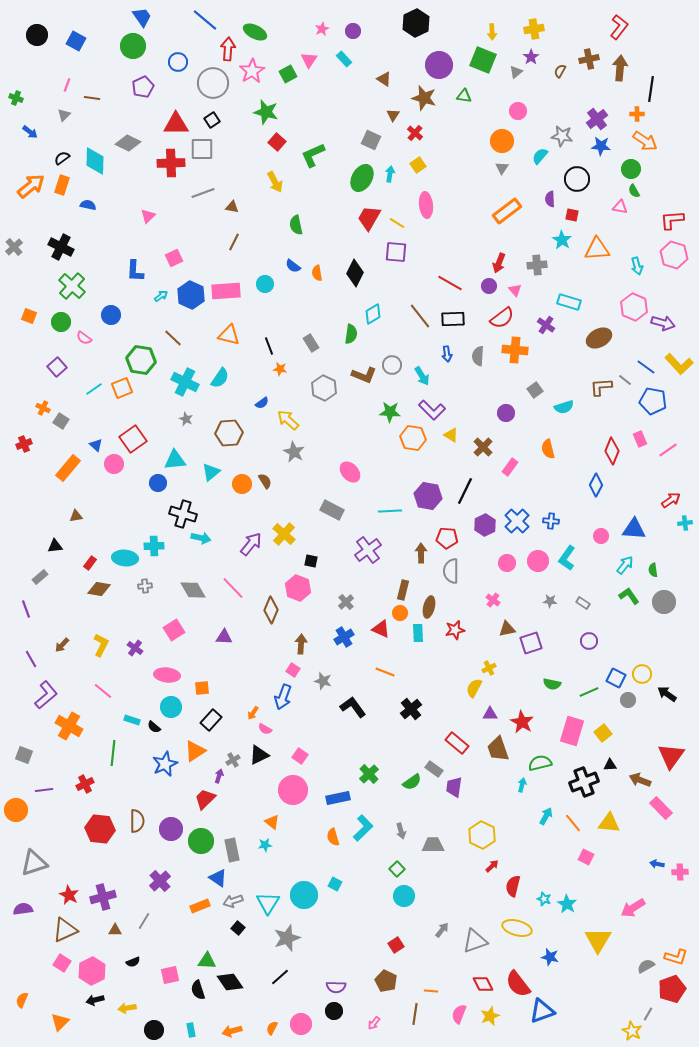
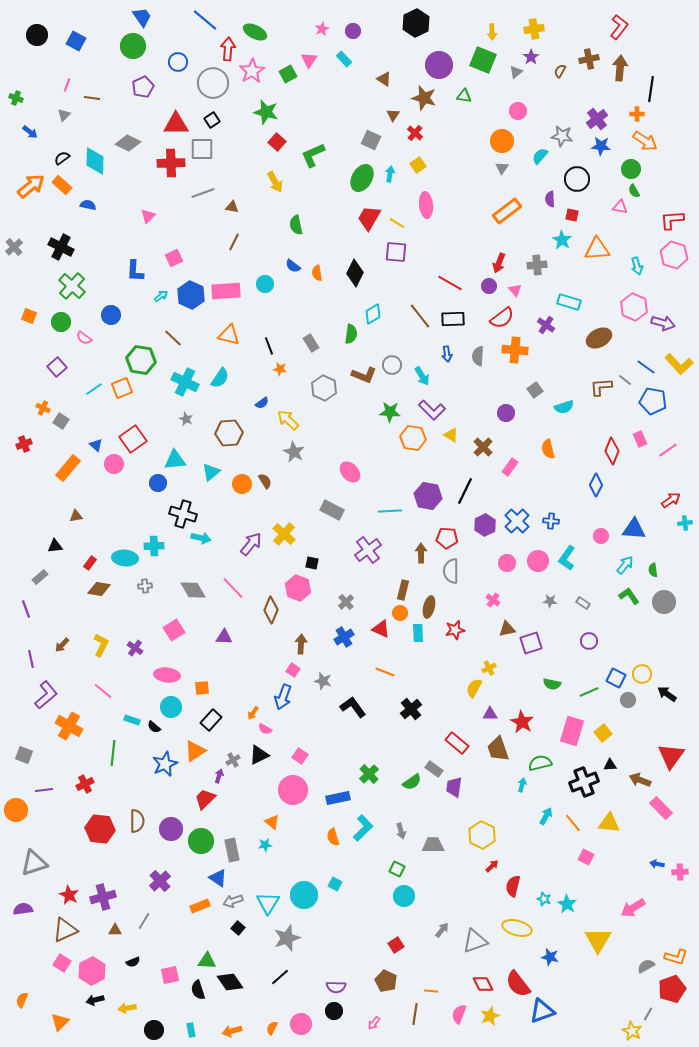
orange rectangle at (62, 185): rotated 66 degrees counterclockwise
black square at (311, 561): moved 1 px right, 2 px down
purple line at (31, 659): rotated 18 degrees clockwise
green square at (397, 869): rotated 21 degrees counterclockwise
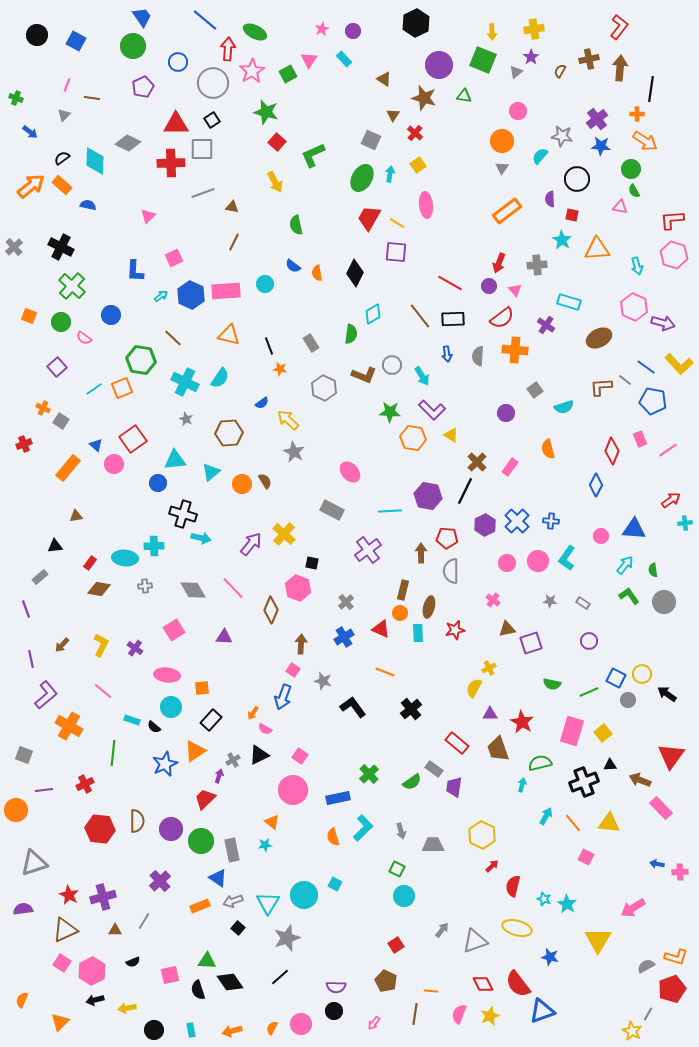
brown cross at (483, 447): moved 6 px left, 15 px down
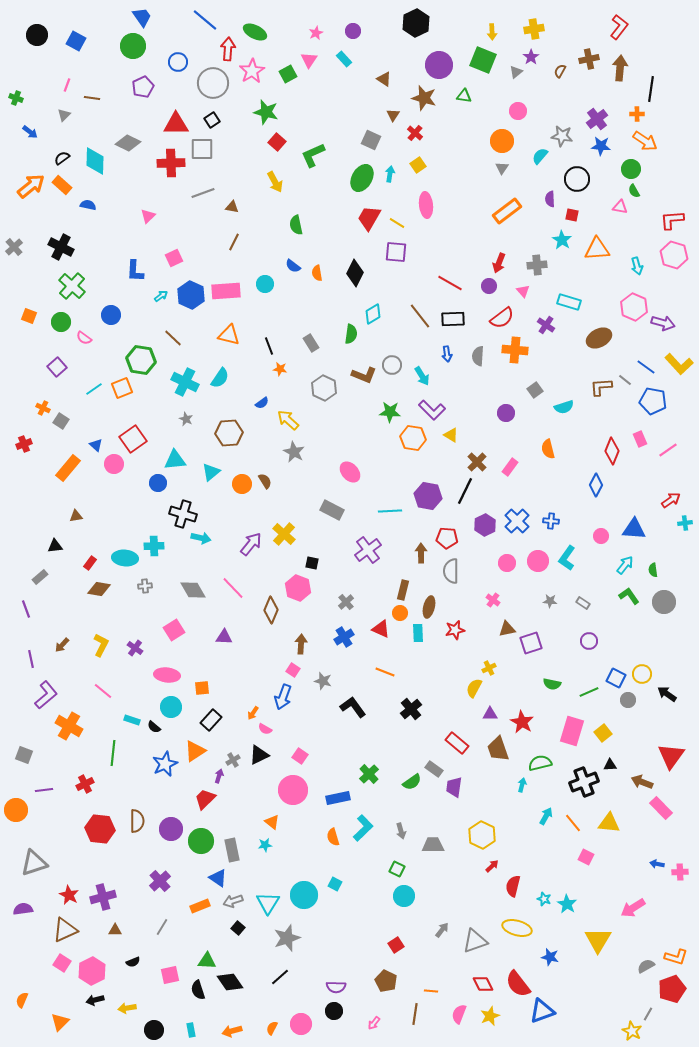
pink star at (322, 29): moved 6 px left, 4 px down
pink triangle at (515, 290): moved 8 px right, 1 px down
brown arrow at (640, 780): moved 2 px right, 2 px down
gray line at (144, 921): moved 18 px right, 6 px down
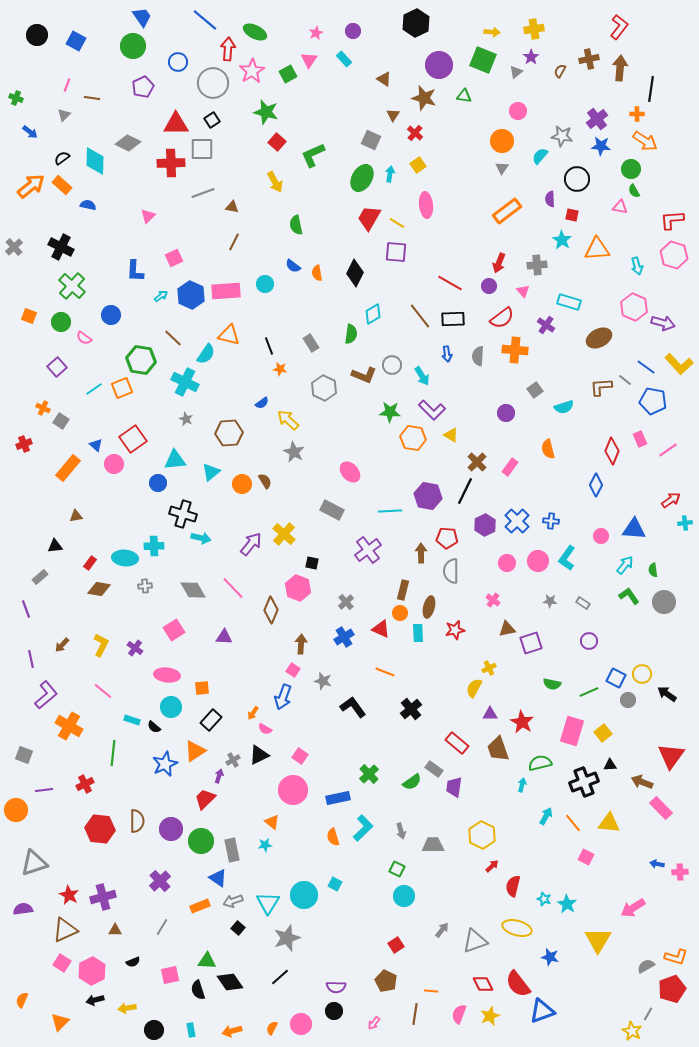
yellow arrow at (492, 32): rotated 84 degrees counterclockwise
cyan semicircle at (220, 378): moved 14 px left, 24 px up
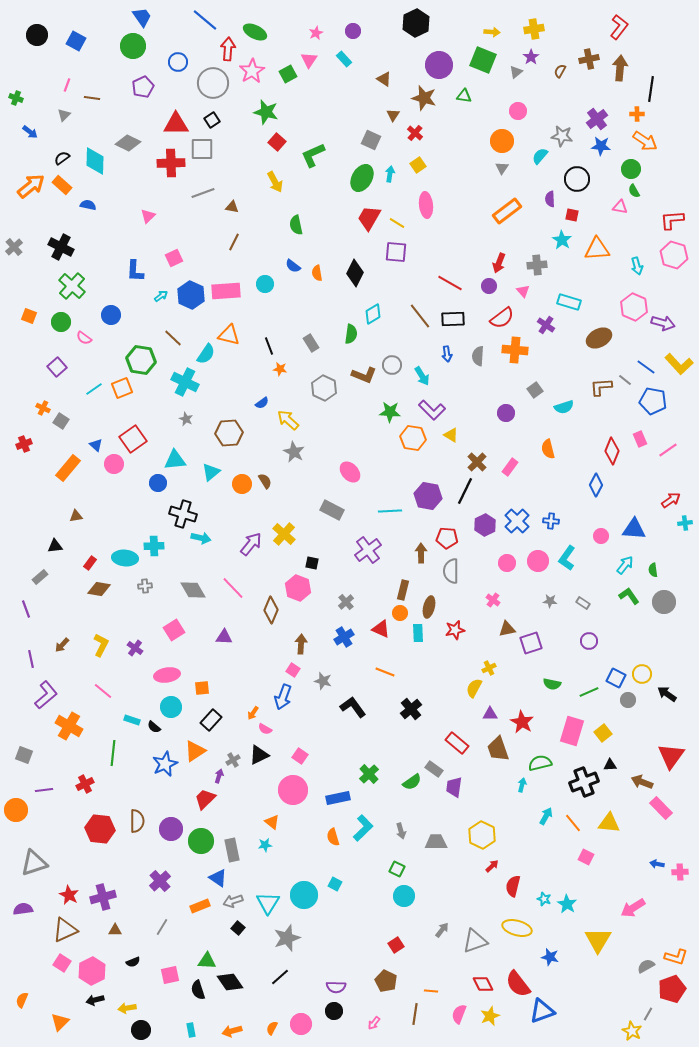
pink ellipse at (167, 675): rotated 15 degrees counterclockwise
gray trapezoid at (433, 845): moved 3 px right, 3 px up
black circle at (154, 1030): moved 13 px left
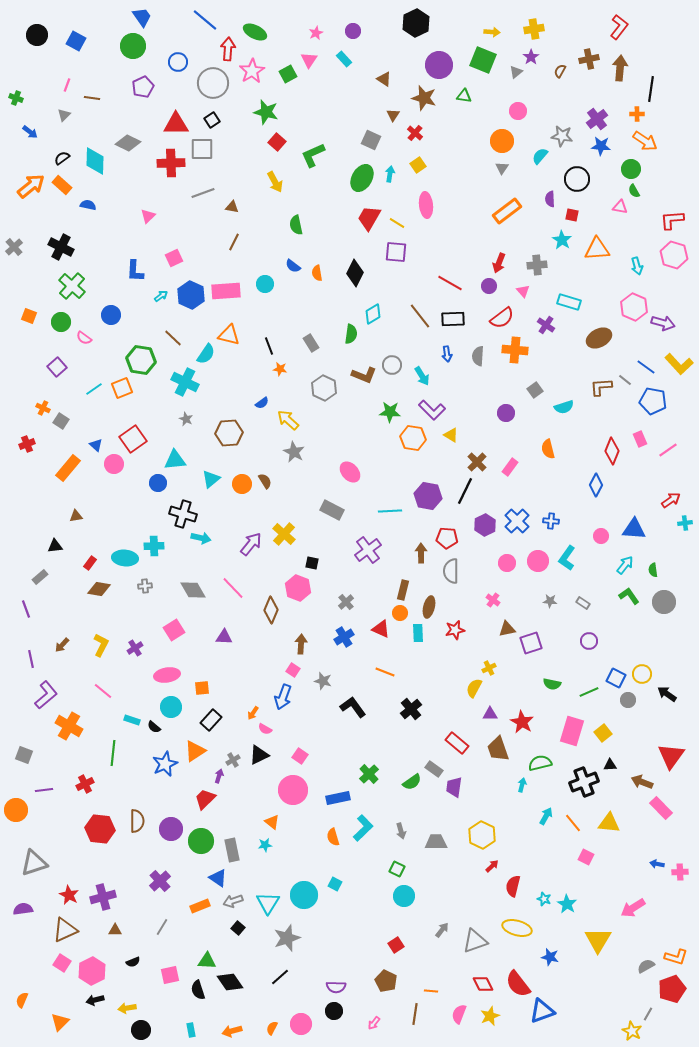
red cross at (24, 444): moved 3 px right
cyan triangle at (211, 472): moved 7 px down
purple cross at (135, 648): rotated 21 degrees clockwise
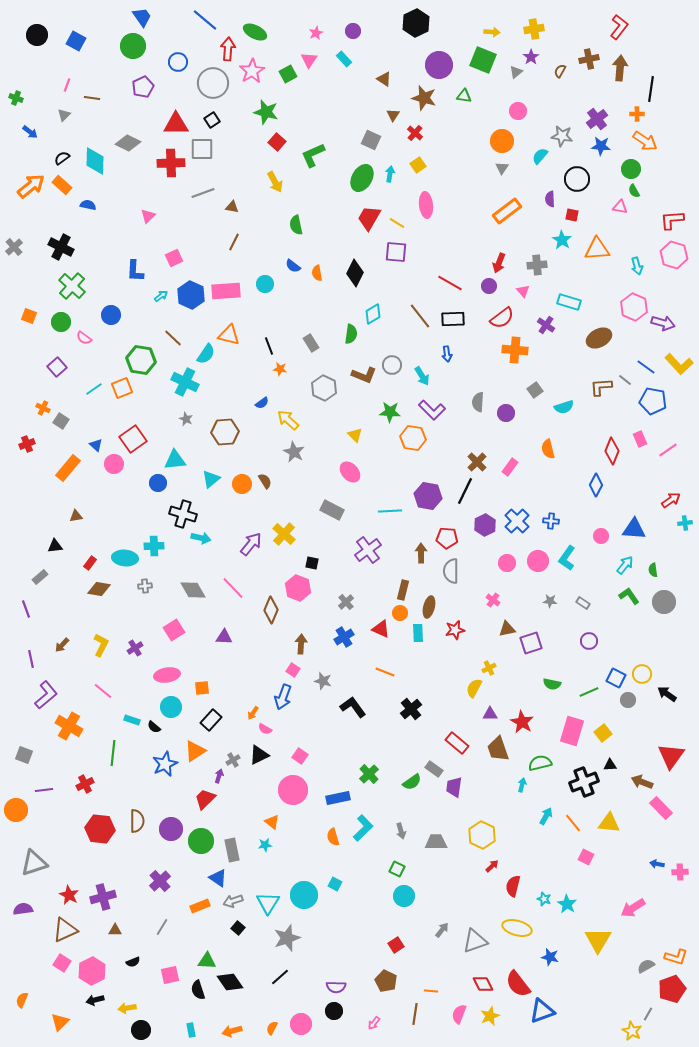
gray semicircle at (478, 356): moved 46 px down
brown hexagon at (229, 433): moved 4 px left, 1 px up
yellow triangle at (451, 435): moved 96 px left; rotated 14 degrees clockwise
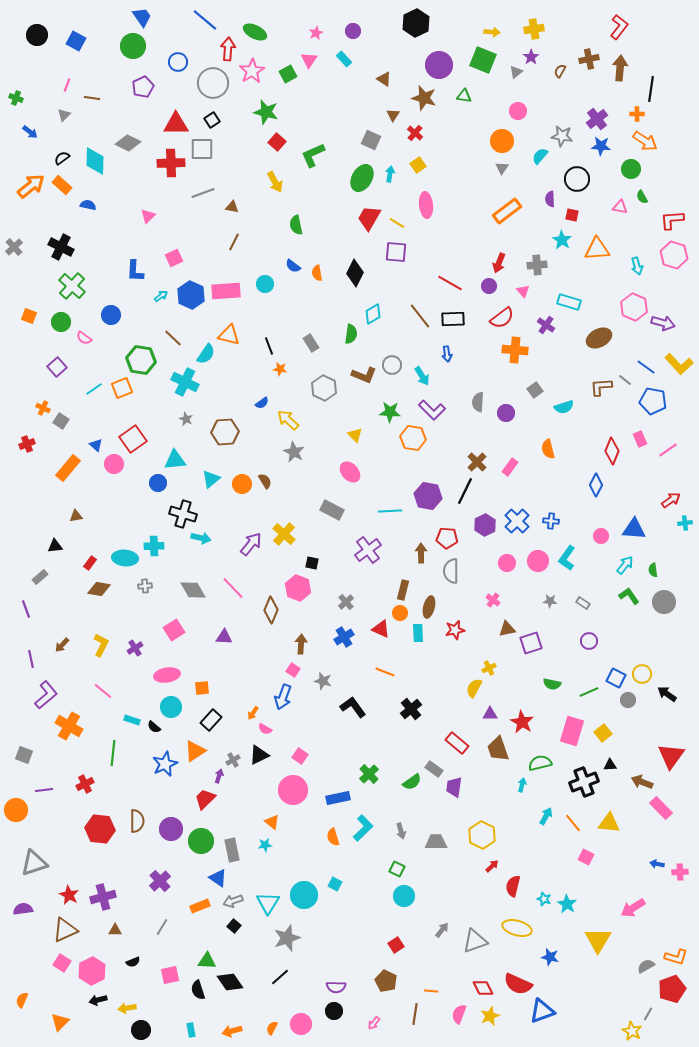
green semicircle at (634, 191): moved 8 px right, 6 px down
black square at (238, 928): moved 4 px left, 2 px up
red diamond at (483, 984): moved 4 px down
red semicircle at (518, 984): rotated 28 degrees counterclockwise
black arrow at (95, 1000): moved 3 px right
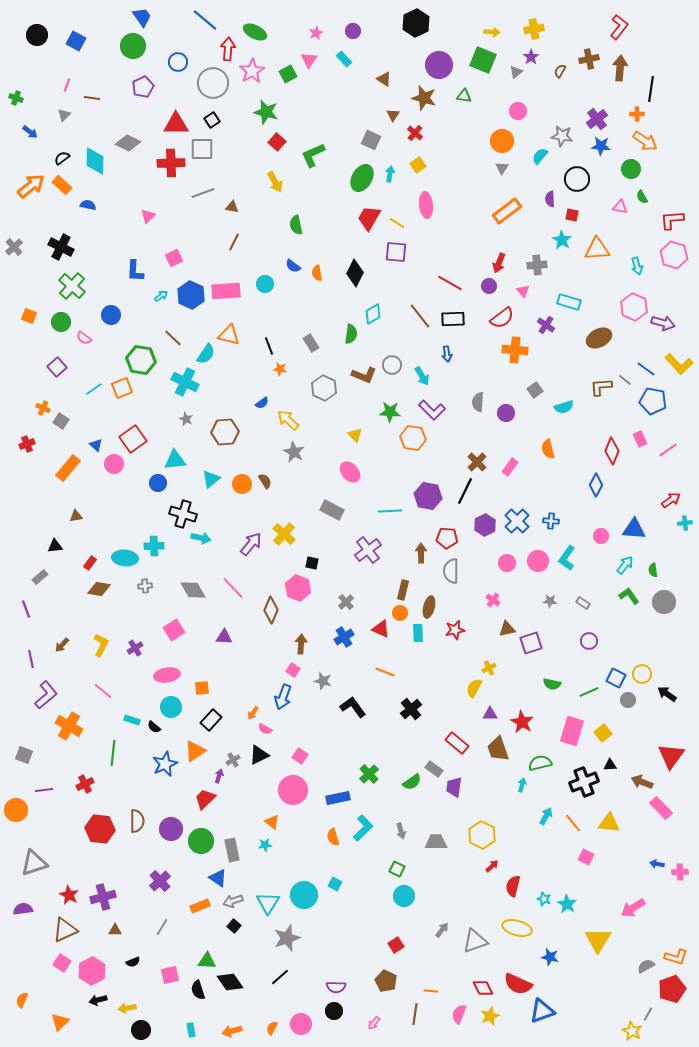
blue line at (646, 367): moved 2 px down
